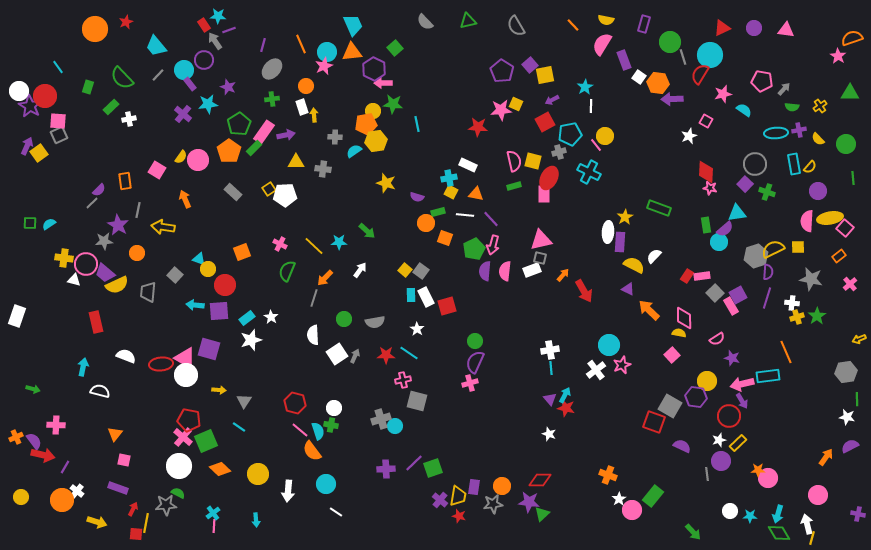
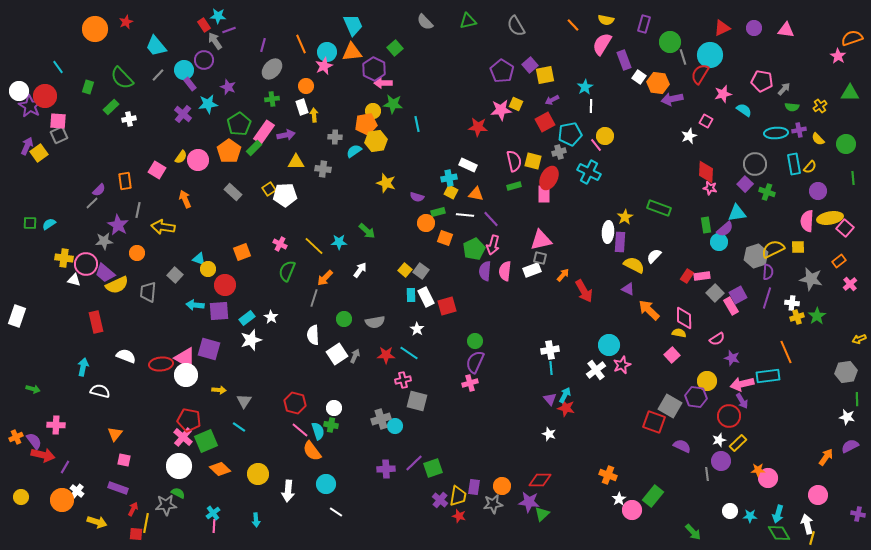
purple arrow at (672, 99): rotated 10 degrees counterclockwise
orange rectangle at (839, 256): moved 5 px down
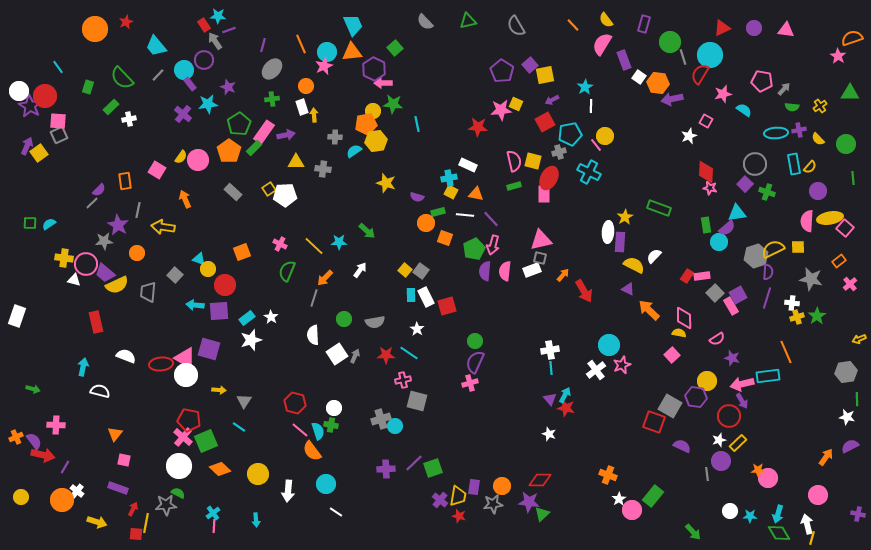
yellow semicircle at (606, 20): rotated 42 degrees clockwise
purple semicircle at (725, 229): moved 2 px right, 1 px up
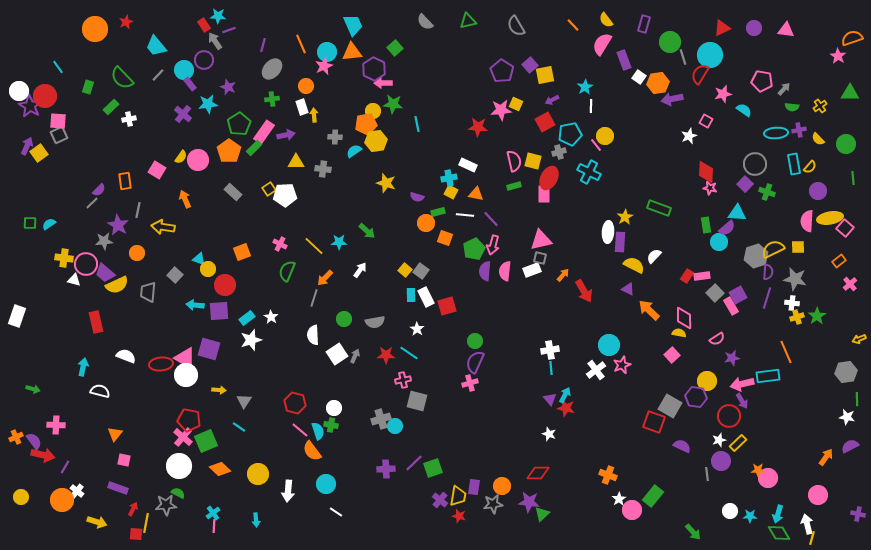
orange hexagon at (658, 83): rotated 15 degrees counterclockwise
cyan triangle at (737, 213): rotated 12 degrees clockwise
gray star at (811, 279): moved 16 px left
purple star at (732, 358): rotated 28 degrees counterclockwise
red diamond at (540, 480): moved 2 px left, 7 px up
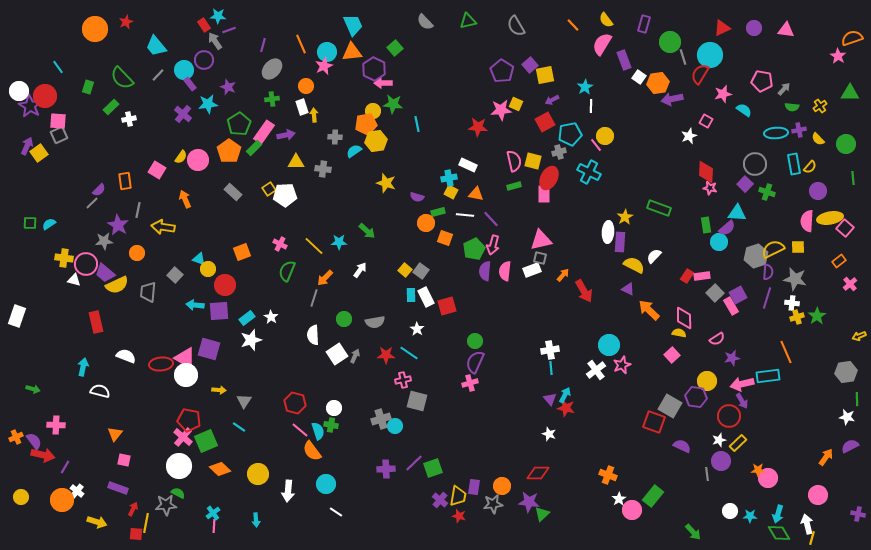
yellow arrow at (859, 339): moved 3 px up
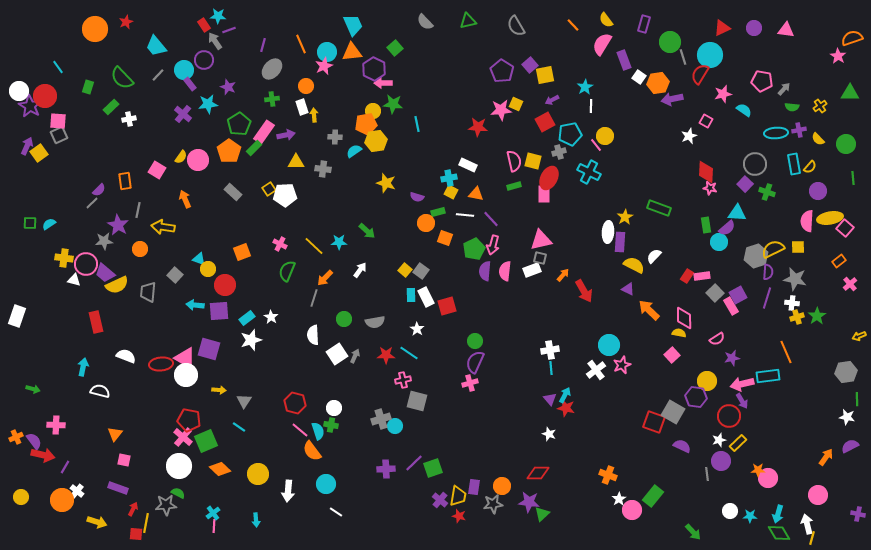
orange circle at (137, 253): moved 3 px right, 4 px up
gray square at (670, 406): moved 3 px right, 6 px down
